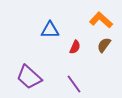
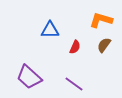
orange L-shape: rotated 25 degrees counterclockwise
purple line: rotated 18 degrees counterclockwise
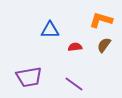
red semicircle: rotated 120 degrees counterclockwise
purple trapezoid: rotated 52 degrees counterclockwise
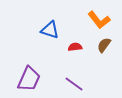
orange L-shape: moved 2 px left; rotated 145 degrees counterclockwise
blue triangle: rotated 18 degrees clockwise
purple trapezoid: moved 2 px down; rotated 56 degrees counterclockwise
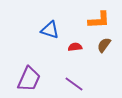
orange L-shape: rotated 55 degrees counterclockwise
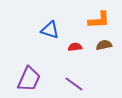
brown semicircle: rotated 42 degrees clockwise
